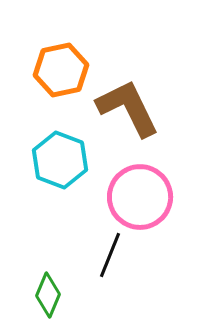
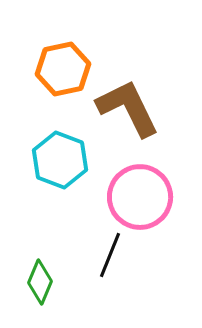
orange hexagon: moved 2 px right, 1 px up
green diamond: moved 8 px left, 13 px up
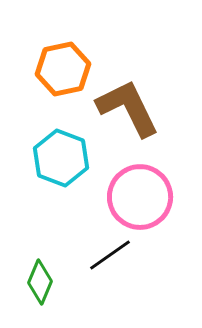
cyan hexagon: moved 1 px right, 2 px up
black line: rotated 33 degrees clockwise
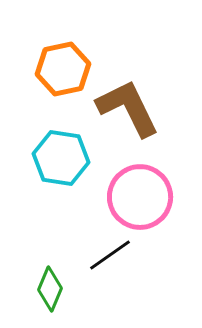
cyan hexagon: rotated 12 degrees counterclockwise
green diamond: moved 10 px right, 7 px down
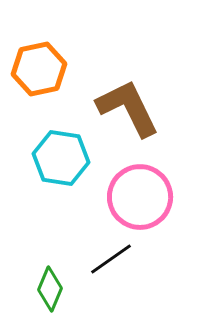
orange hexagon: moved 24 px left
black line: moved 1 px right, 4 px down
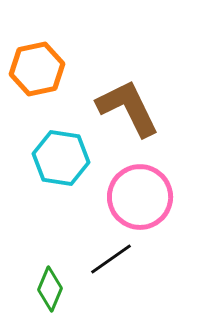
orange hexagon: moved 2 px left
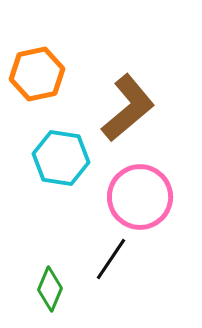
orange hexagon: moved 5 px down
brown L-shape: rotated 76 degrees clockwise
black line: rotated 21 degrees counterclockwise
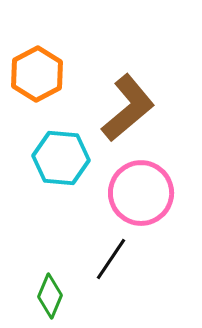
orange hexagon: rotated 16 degrees counterclockwise
cyan hexagon: rotated 4 degrees counterclockwise
pink circle: moved 1 px right, 4 px up
green diamond: moved 7 px down
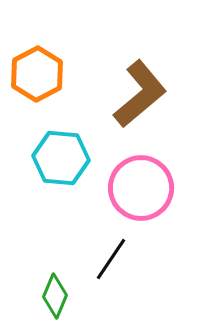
brown L-shape: moved 12 px right, 14 px up
pink circle: moved 5 px up
green diamond: moved 5 px right
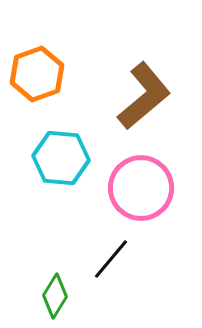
orange hexagon: rotated 8 degrees clockwise
brown L-shape: moved 4 px right, 2 px down
black line: rotated 6 degrees clockwise
green diamond: rotated 9 degrees clockwise
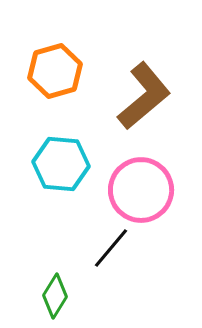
orange hexagon: moved 18 px right, 3 px up; rotated 4 degrees clockwise
cyan hexagon: moved 6 px down
pink circle: moved 2 px down
black line: moved 11 px up
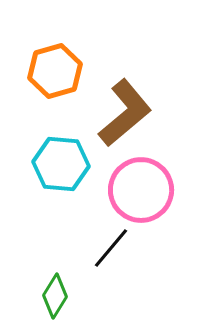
brown L-shape: moved 19 px left, 17 px down
